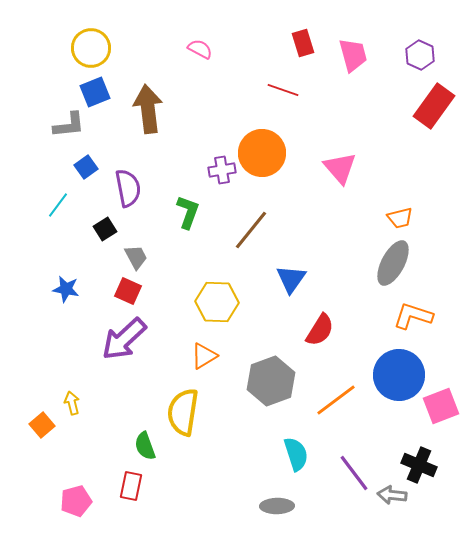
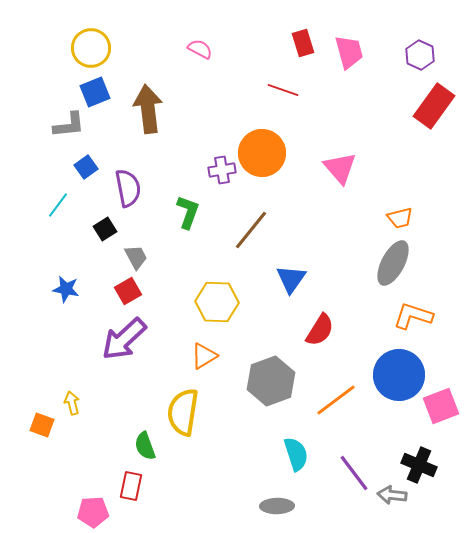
pink trapezoid at (353, 55): moved 4 px left, 3 px up
red square at (128, 291): rotated 36 degrees clockwise
orange square at (42, 425): rotated 30 degrees counterclockwise
pink pentagon at (76, 501): moved 17 px right, 11 px down; rotated 12 degrees clockwise
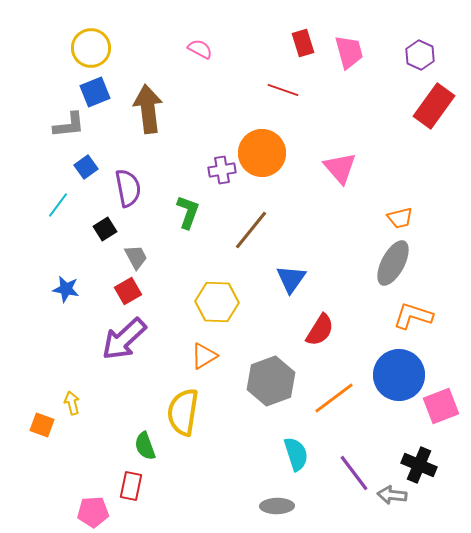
orange line at (336, 400): moved 2 px left, 2 px up
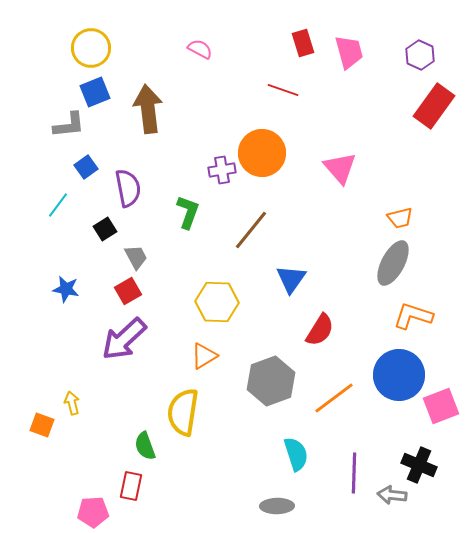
purple line at (354, 473): rotated 39 degrees clockwise
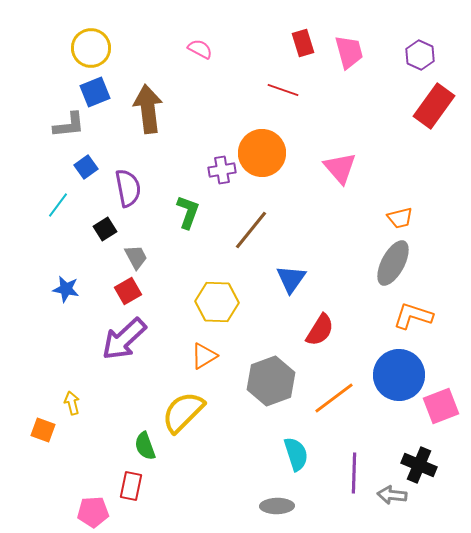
yellow semicircle at (183, 412): rotated 36 degrees clockwise
orange square at (42, 425): moved 1 px right, 5 px down
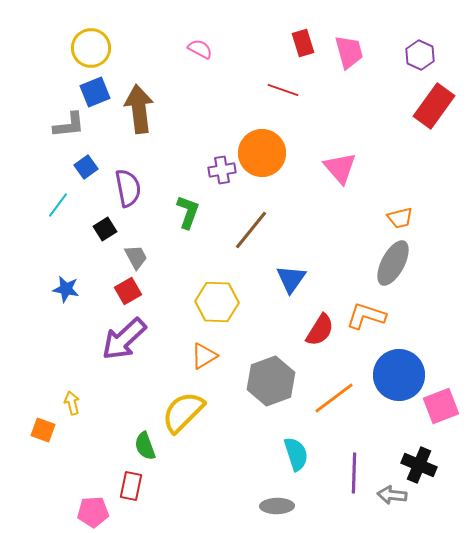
brown arrow at (148, 109): moved 9 px left
orange L-shape at (413, 316): moved 47 px left
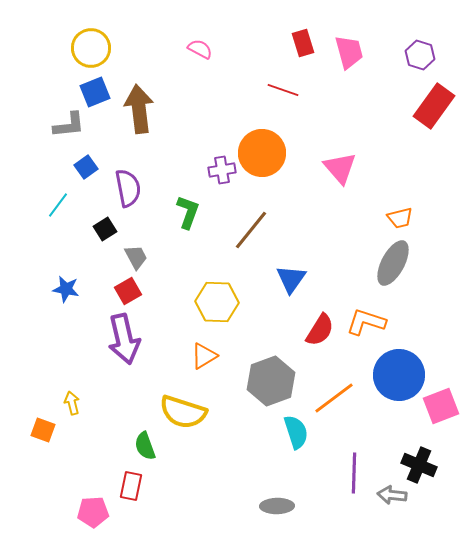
purple hexagon at (420, 55): rotated 8 degrees counterclockwise
orange L-shape at (366, 316): moved 6 px down
purple arrow at (124, 339): rotated 60 degrees counterclockwise
yellow semicircle at (183, 412): rotated 117 degrees counterclockwise
cyan semicircle at (296, 454): moved 22 px up
